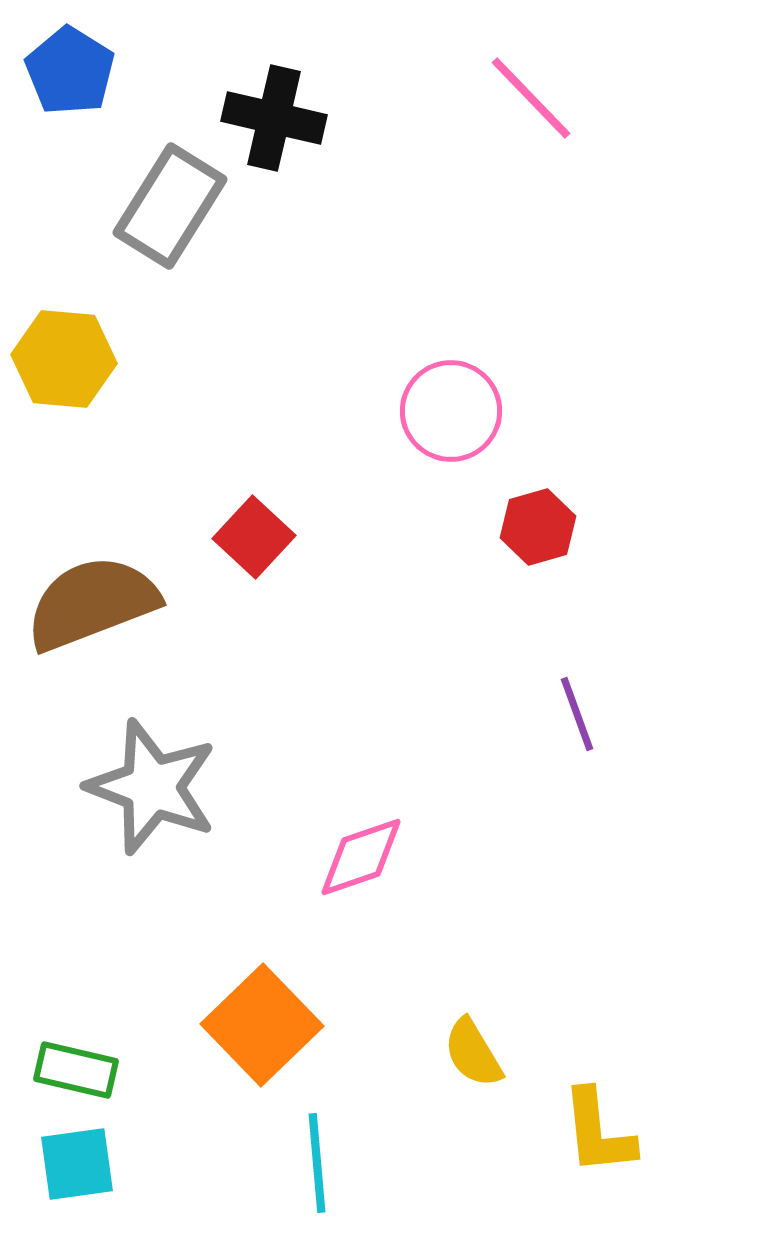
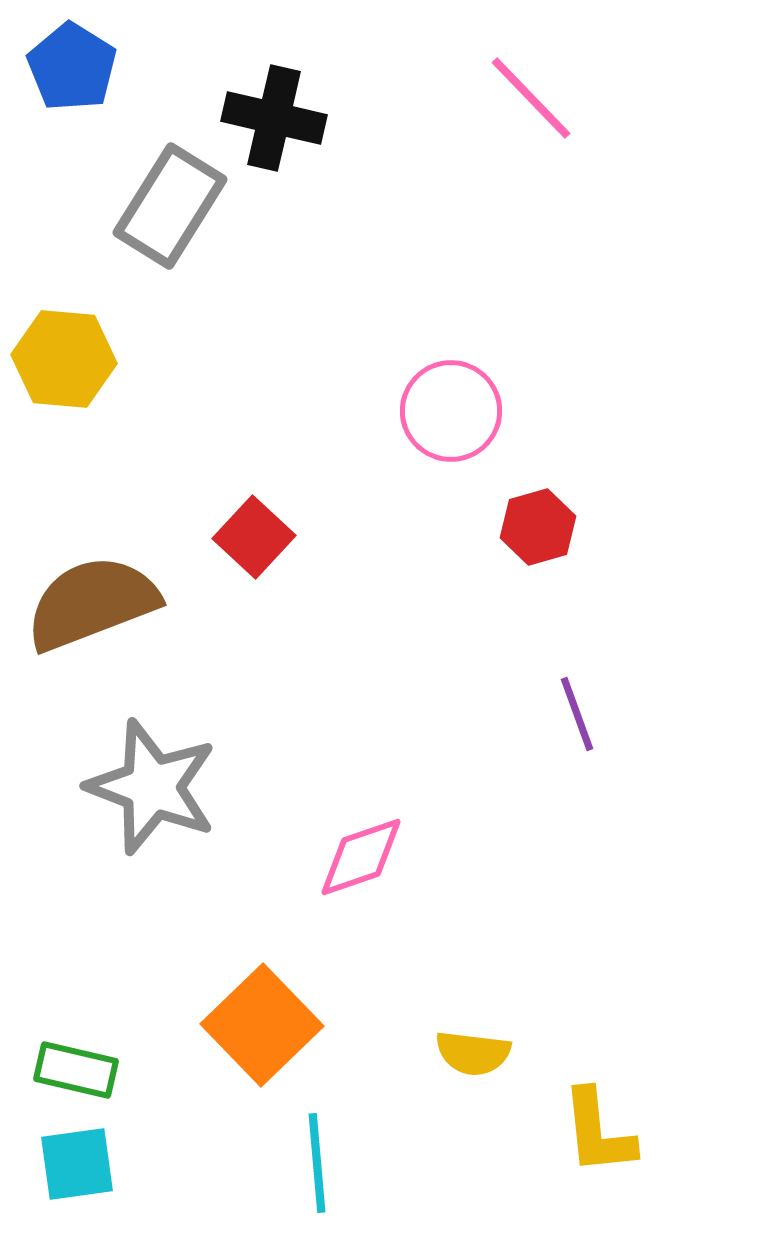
blue pentagon: moved 2 px right, 4 px up
yellow semicircle: rotated 52 degrees counterclockwise
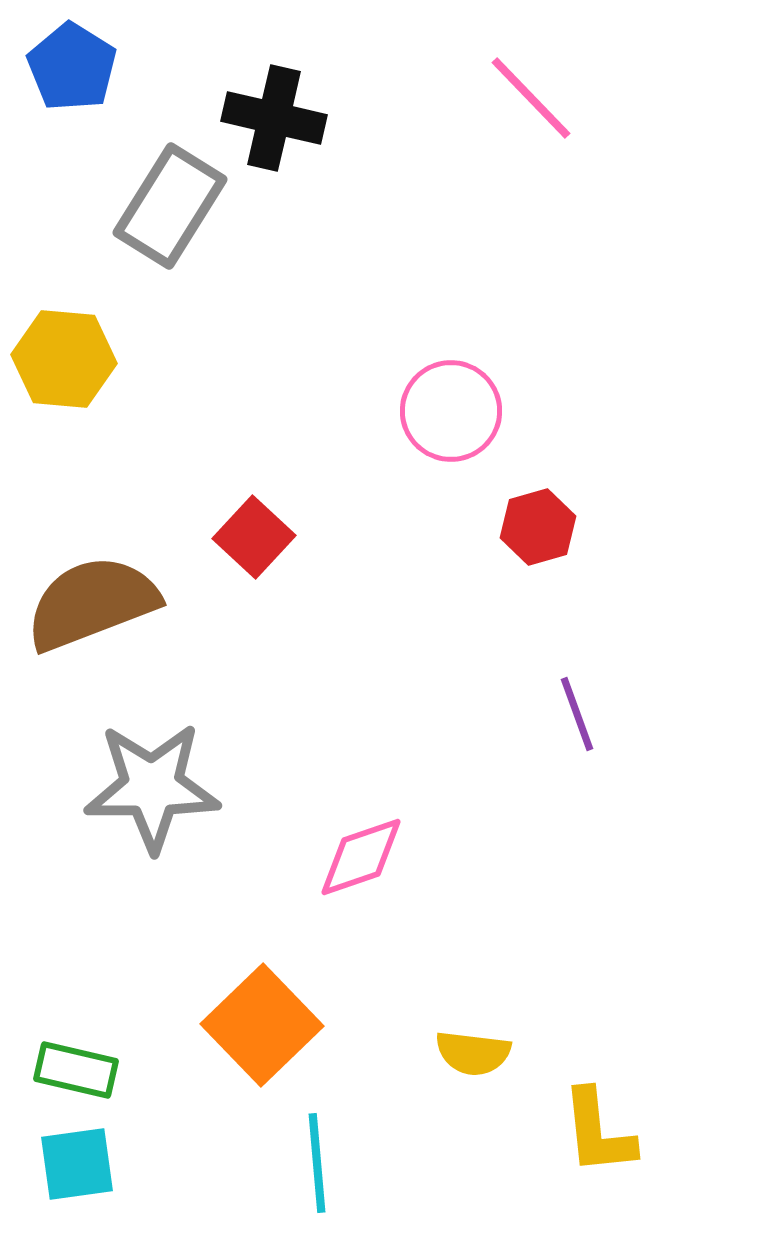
gray star: rotated 21 degrees counterclockwise
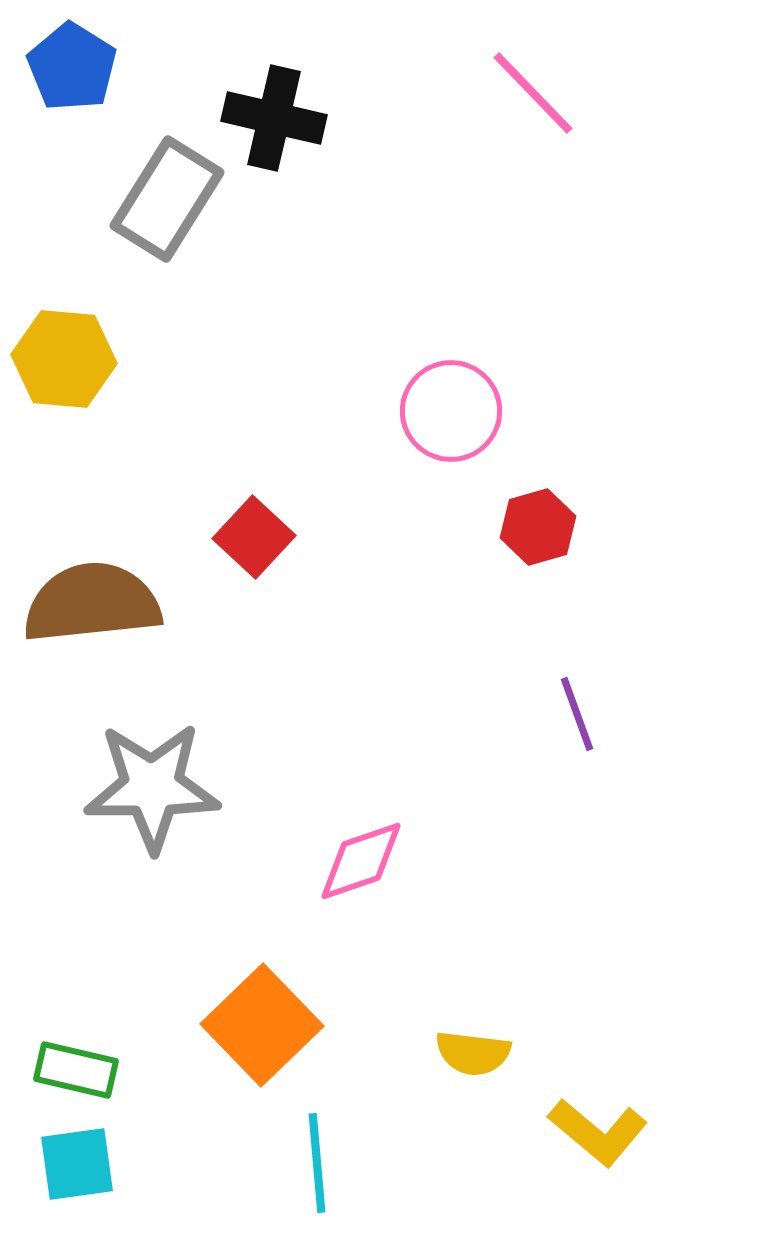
pink line: moved 2 px right, 5 px up
gray rectangle: moved 3 px left, 7 px up
brown semicircle: rotated 15 degrees clockwise
pink diamond: moved 4 px down
yellow L-shape: rotated 44 degrees counterclockwise
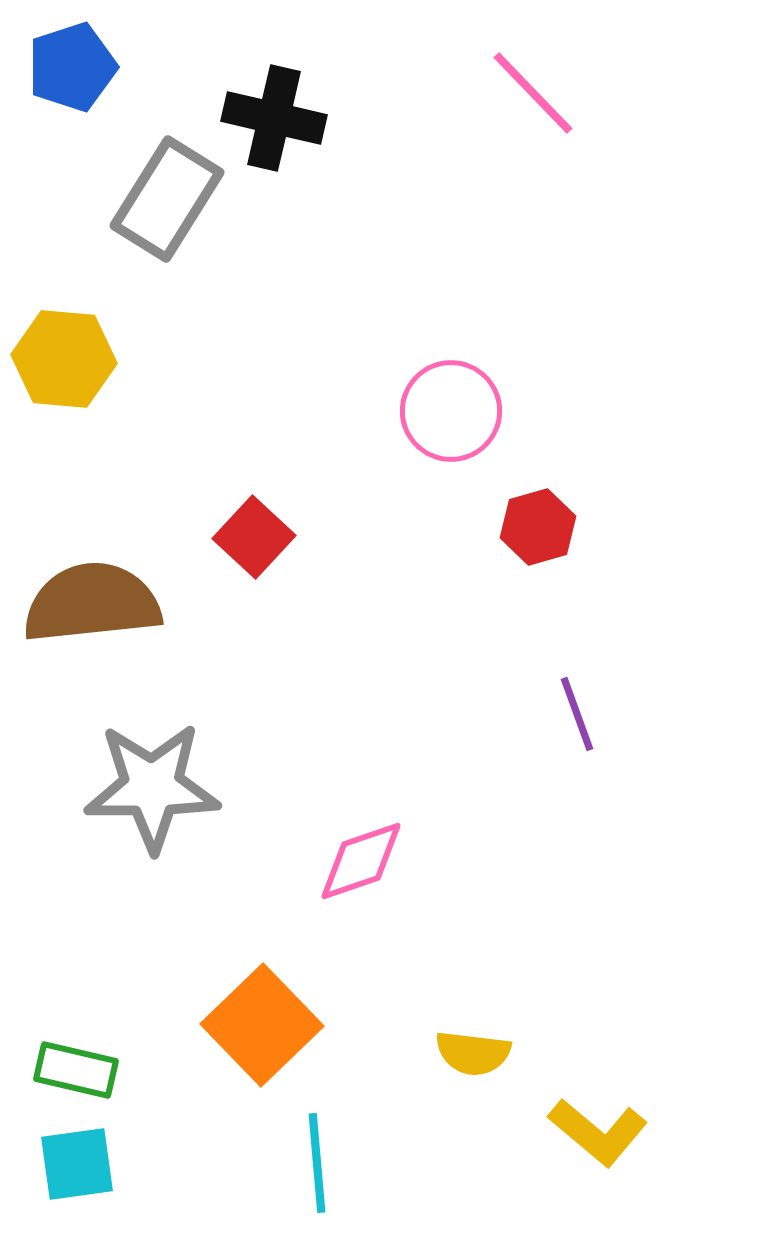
blue pentagon: rotated 22 degrees clockwise
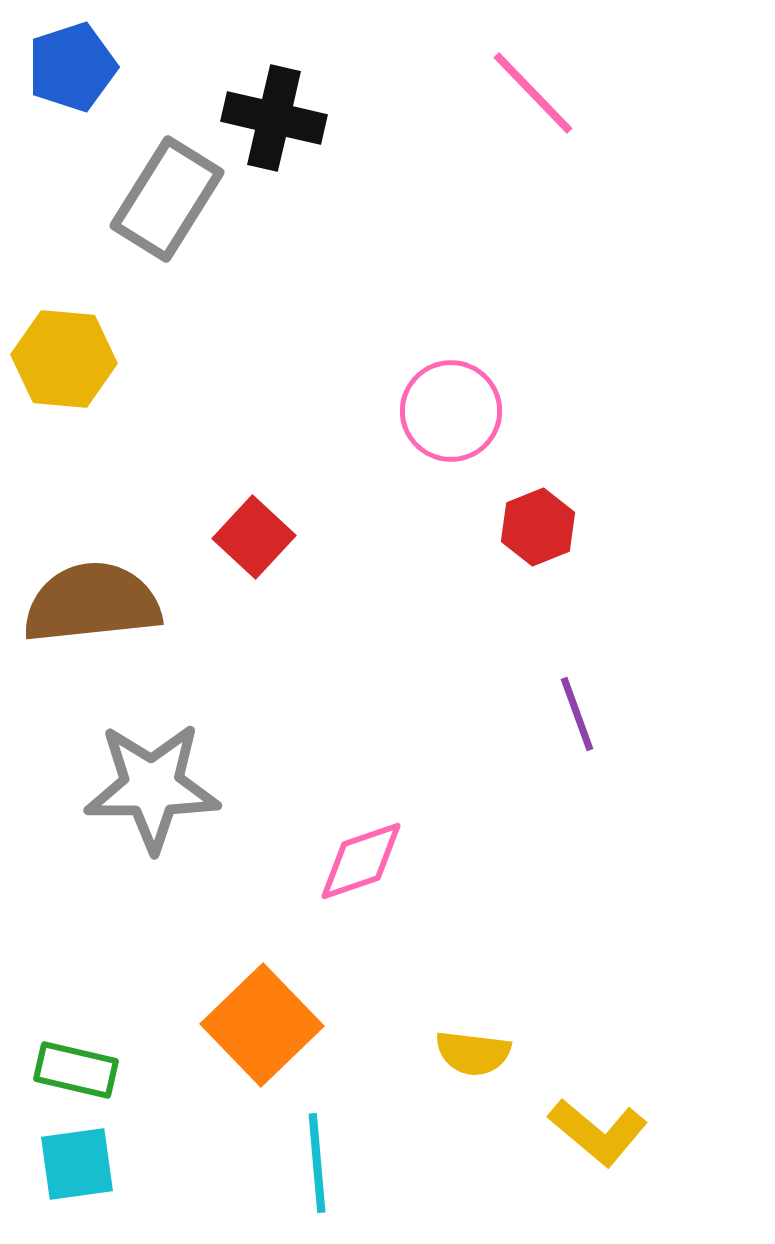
red hexagon: rotated 6 degrees counterclockwise
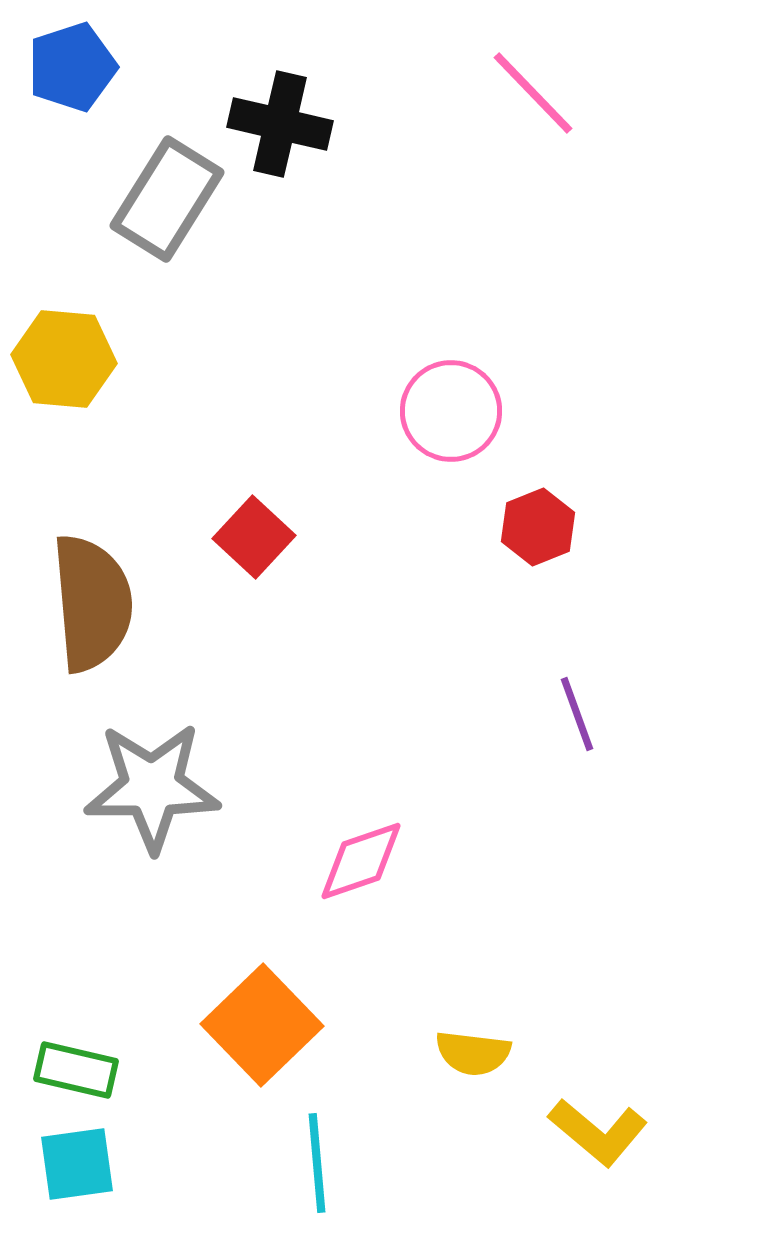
black cross: moved 6 px right, 6 px down
brown semicircle: rotated 91 degrees clockwise
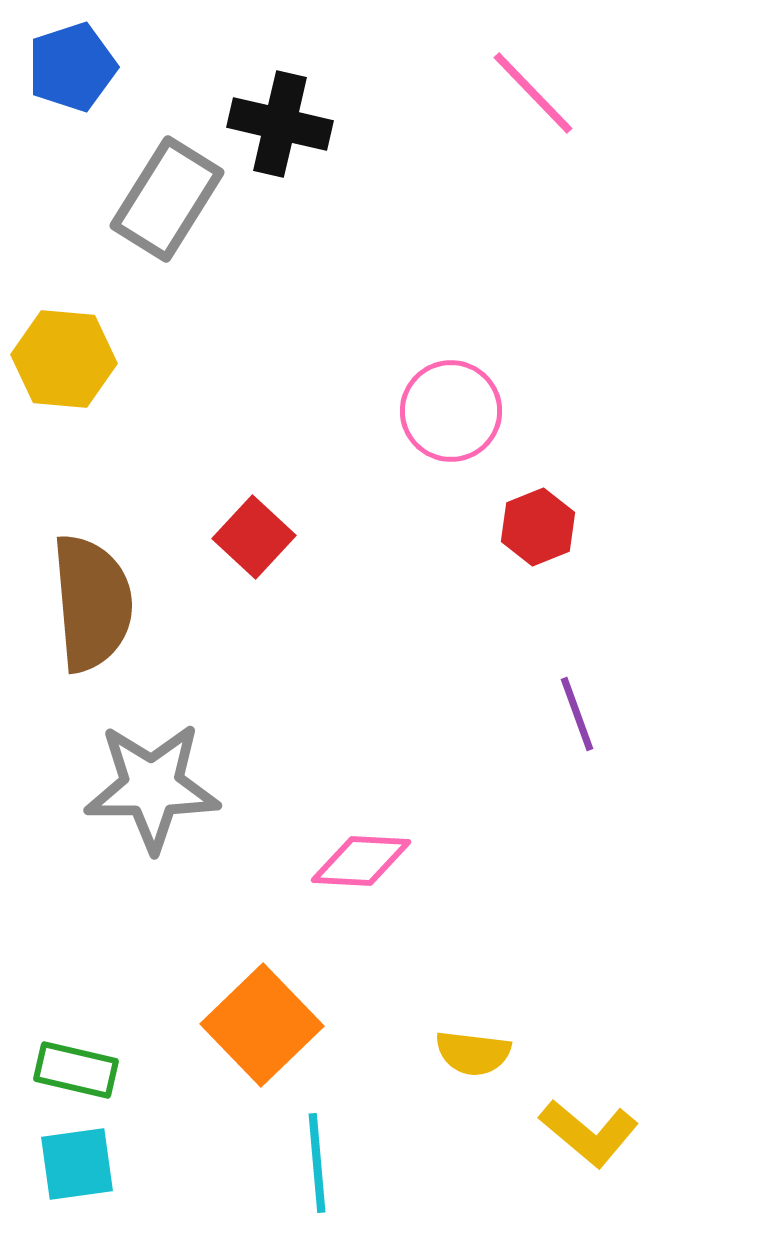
pink diamond: rotated 22 degrees clockwise
yellow L-shape: moved 9 px left, 1 px down
